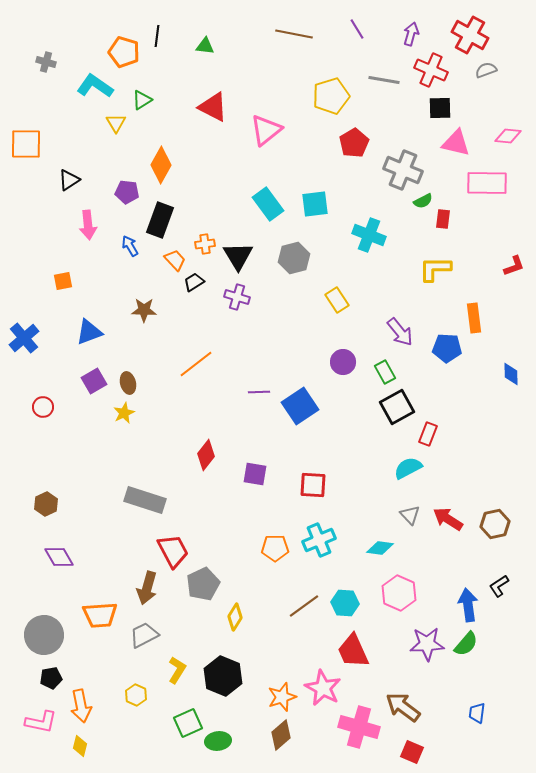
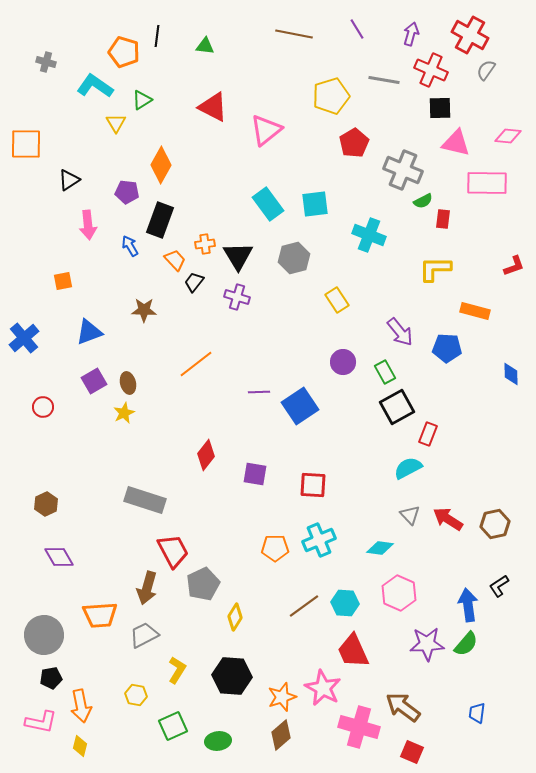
gray semicircle at (486, 70): rotated 35 degrees counterclockwise
black trapezoid at (194, 282): rotated 20 degrees counterclockwise
orange rectangle at (474, 318): moved 1 px right, 7 px up; rotated 68 degrees counterclockwise
black hexagon at (223, 676): moved 9 px right; rotated 18 degrees counterclockwise
yellow hexagon at (136, 695): rotated 15 degrees counterclockwise
green square at (188, 723): moved 15 px left, 3 px down
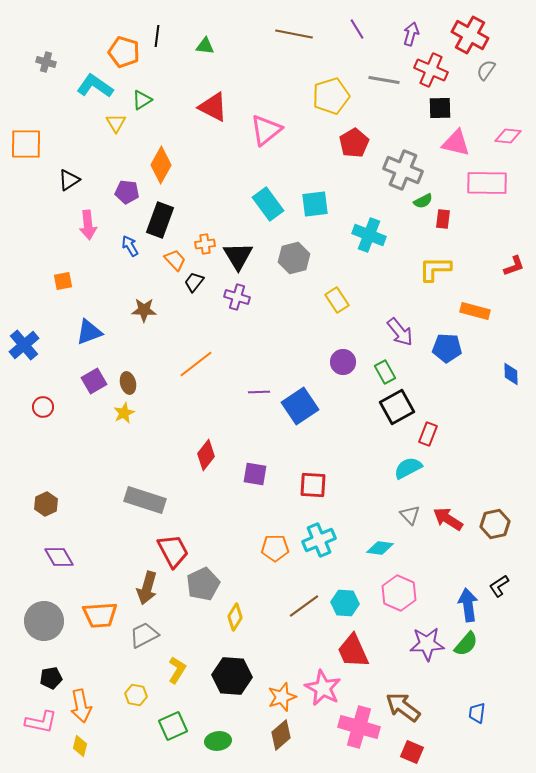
blue cross at (24, 338): moved 7 px down
gray circle at (44, 635): moved 14 px up
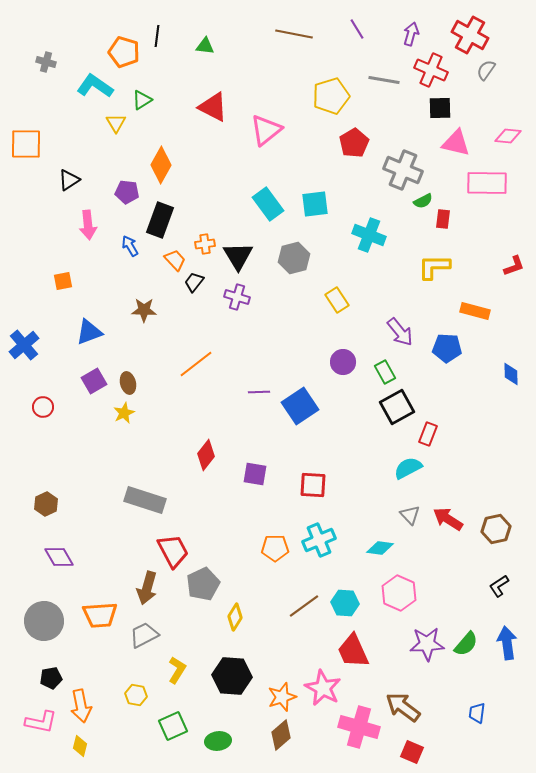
yellow L-shape at (435, 269): moved 1 px left, 2 px up
brown hexagon at (495, 524): moved 1 px right, 5 px down
blue arrow at (468, 605): moved 39 px right, 38 px down
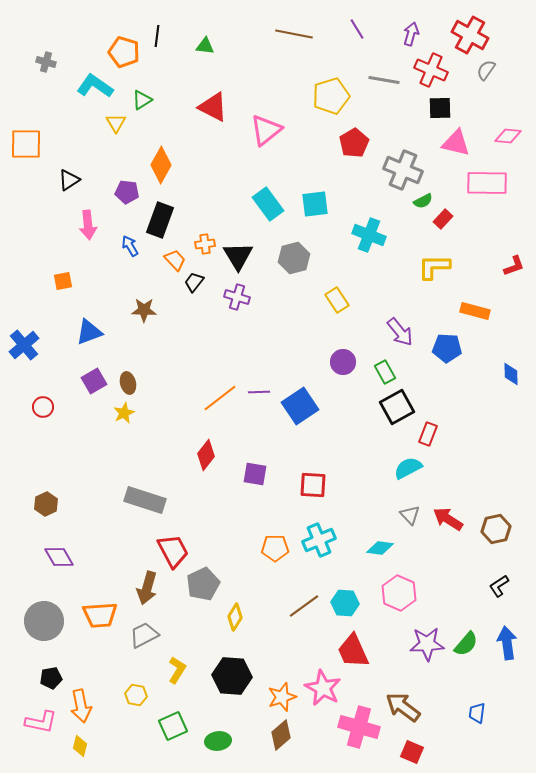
red rectangle at (443, 219): rotated 36 degrees clockwise
orange line at (196, 364): moved 24 px right, 34 px down
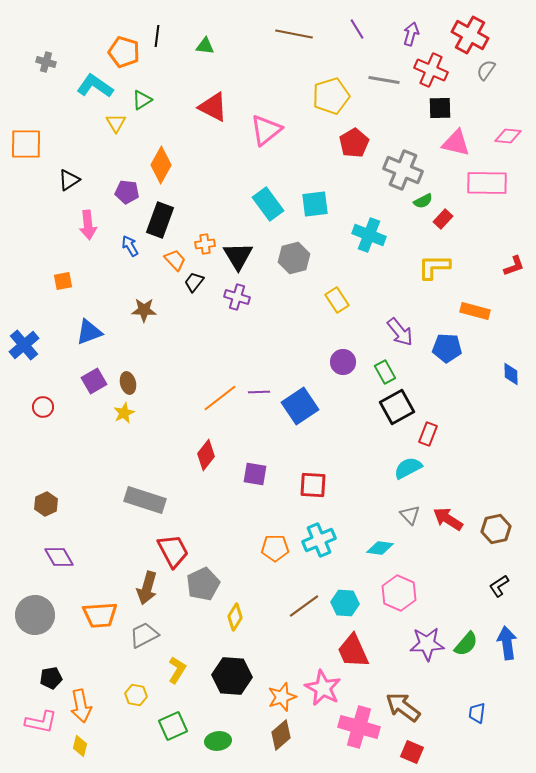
gray circle at (44, 621): moved 9 px left, 6 px up
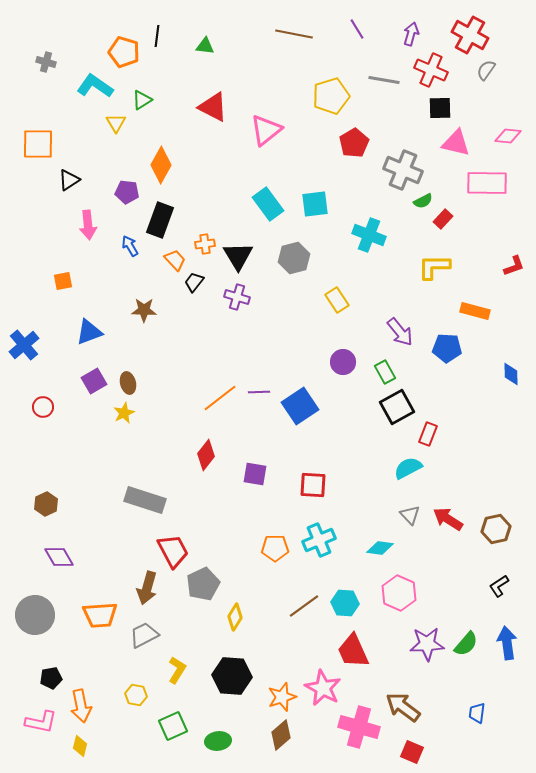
orange square at (26, 144): moved 12 px right
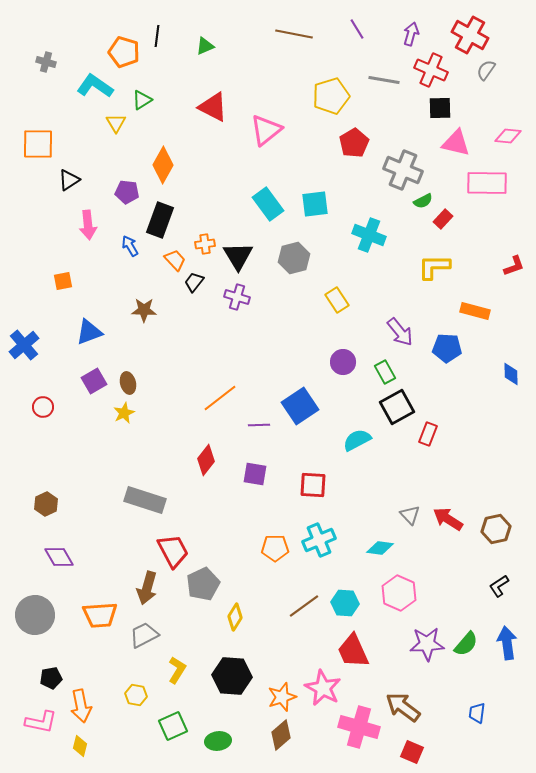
green triangle at (205, 46): rotated 30 degrees counterclockwise
orange diamond at (161, 165): moved 2 px right
purple line at (259, 392): moved 33 px down
red diamond at (206, 455): moved 5 px down
cyan semicircle at (408, 468): moved 51 px left, 28 px up
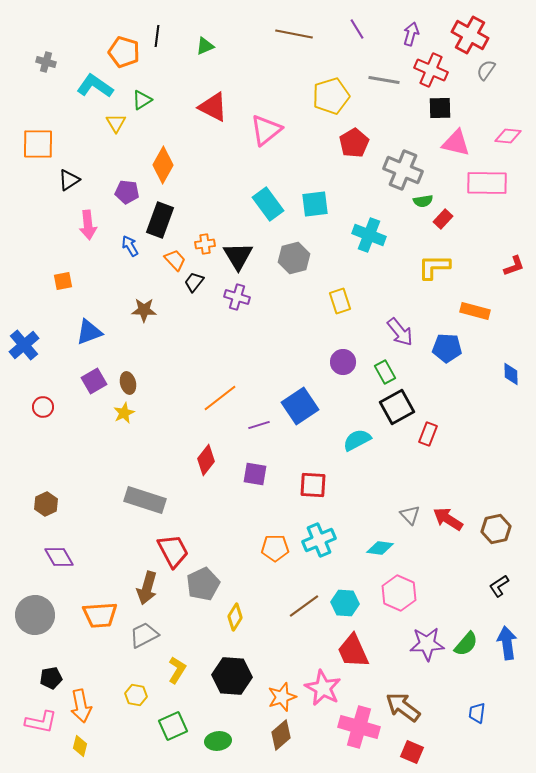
green semicircle at (423, 201): rotated 18 degrees clockwise
yellow rectangle at (337, 300): moved 3 px right, 1 px down; rotated 15 degrees clockwise
purple line at (259, 425): rotated 15 degrees counterclockwise
